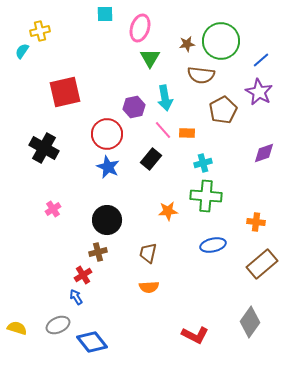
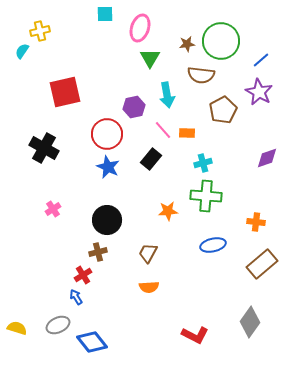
cyan arrow: moved 2 px right, 3 px up
purple diamond: moved 3 px right, 5 px down
brown trapezoid: rotated 15 degrees clockwise
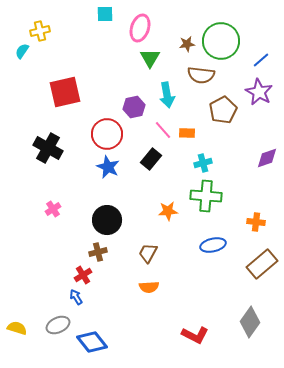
black cross: moved 4 px right
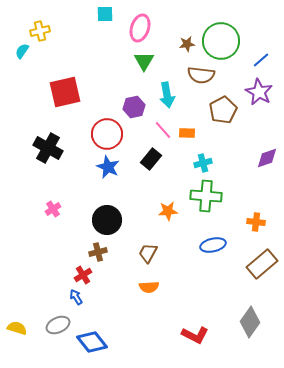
green triangle: moved 6 px left, 3 px down
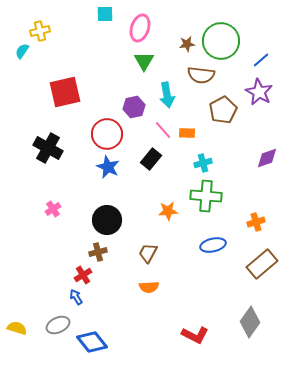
orange cross: rotated 24 degrees counterclockwise
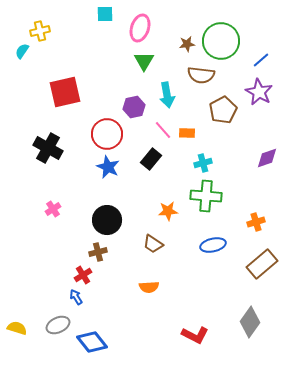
brown trapezoid: moved 5 px right, 9 px up; rotated 85 degrees counterclockwise
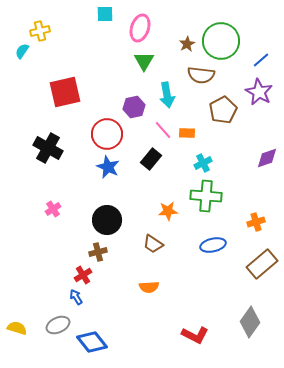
brown star: rotated 21 degrees counterclockwise
cyan cross: rotated 12 degrees counterclockwise
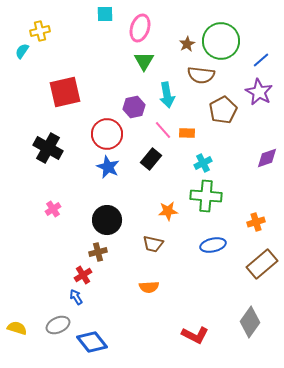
brown trapezoid: rotated 20 degrees counterclockwise
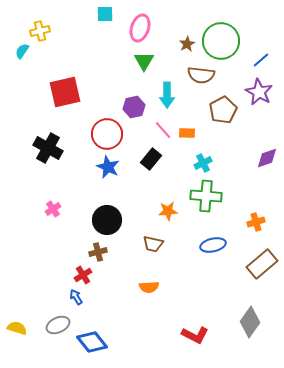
cyan arrow: rotated 10 degrees clockwise
